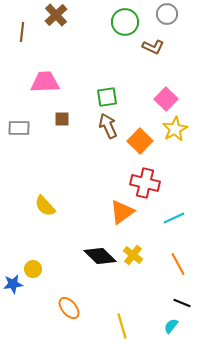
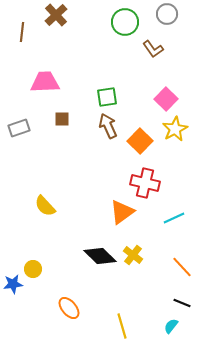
brown L-shape: moved 2 px down; rotated 30 degrees clockwise
gray rectangle: rotated 20 degrees counterclockwise
orange line: moved 4 px right, 3 px down; rotated 15 degrees counterclockwise
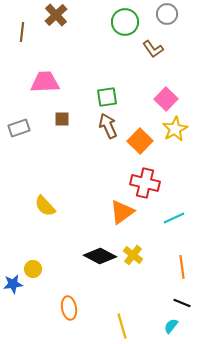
black diamond: rotated 16 degrees counterclockwise
orange line: rotated 35 degrees clockwise
orange ellipse: rotated 30 degrees clockwise
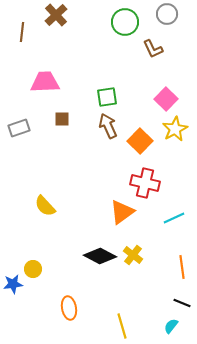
brown L-shape: rotated 10 degrees clockwise
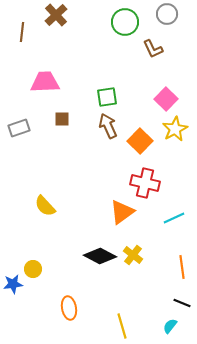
cyan semicircle: moved 1 px left
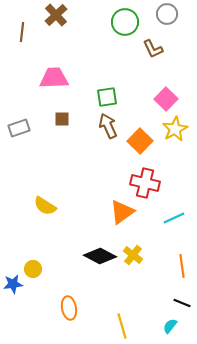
pink trapezoid: moved 9 px right, 4 px up
yellow semicircle: rotated 15 degrees counterclockwise
orange line: moved 1 px up
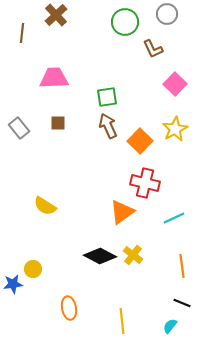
brown line: moved 1 px down
pink square: moved 9 px right, 15 px up
brown square: moved 4 px left, 4 px down
gray rectangle: rotated 70 degrees clockwise
yellow line: moved 5 px up; rotated 10 degrees clockwise
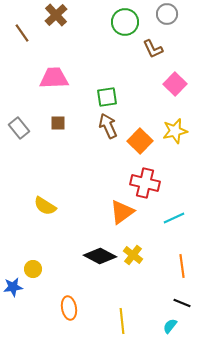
brown line: rotated 42 degrees counterclockwise
yellow star: moved 2 px down; rotated 15 degrees clockwise
blue star: moved 3 px down
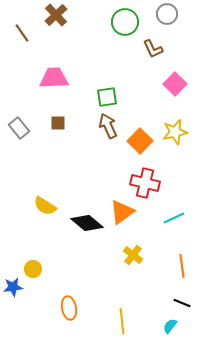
yellow star: moved 1 px down
black diamond: moved 13 px left, 33 px up; rotated 12 degrees clockwise
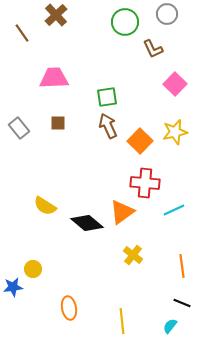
red cross: rotated 8 degrees counterclockwise
cyan line: moved 8 px up
